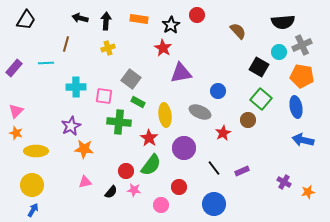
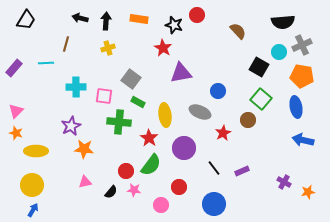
black star at (171, 25): moved 3 px right; rotated 24 degrees counterclockwise
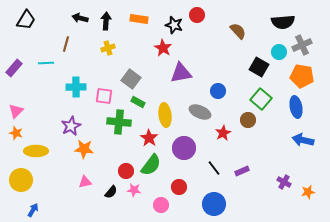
yellow circle at (32, 185): moved 11 px left, 5 px up
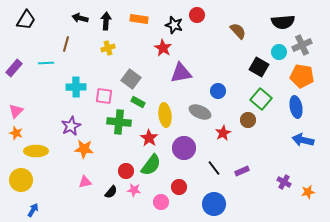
pink circle at (161, 205): moved 3 px up
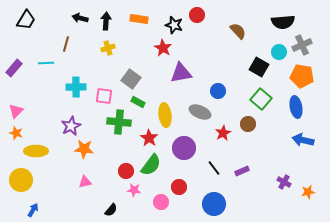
brown circle at (248, 120): moved 4 px down
black semicircle at (111, 192): moved 18 px down
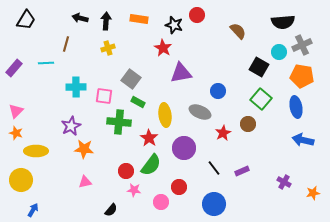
orange star at (308, 192): moved 5 px right, 1 px down
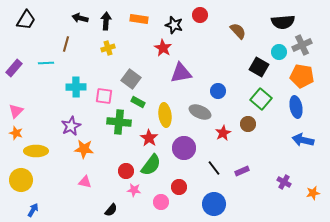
red circle at (197, 15): moved 3 px right
pink triangle at (85, 182): rotated 24 degrees clockwise
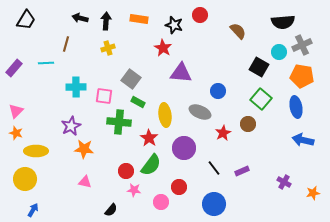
purple triangle at (181, 73): rotated 15 degrees clockwise
yellow circle at (21, 180): moved 4 px right, 1 px up
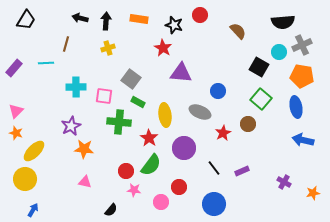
yellow ellipse at (36, 151): moved 2 px left; rotated 45 degrees counterclockwise
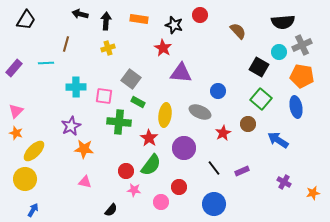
black arrow at (80, 18): moved 4 px up
yellow ellipse at (165, 115): rotated 15 degrees clockwise
blue arrow at (303, 140): moved 25 px left; rotated 20 degrees clockwise
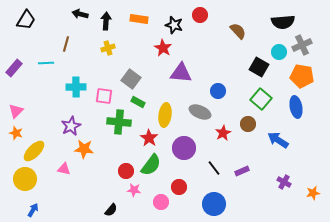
pink triangle at (85, 182): moved 21 px left, 13 px up
